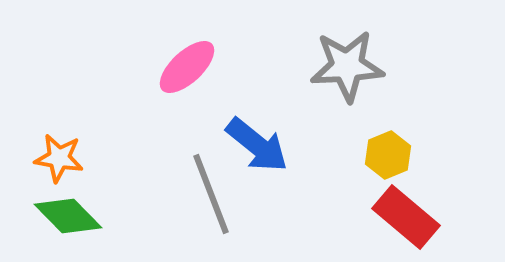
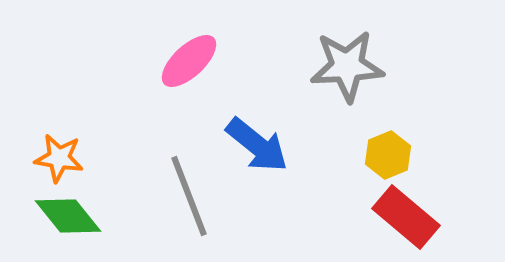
pink ellipse: moved 2 px right, 6 px up
gray line: moved 22 px left, 2 px down
green diamond: rotated 6 degrees clockwise
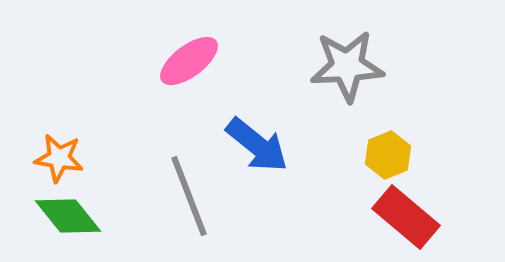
pink ellipse: rotated 6 degrees clockwise
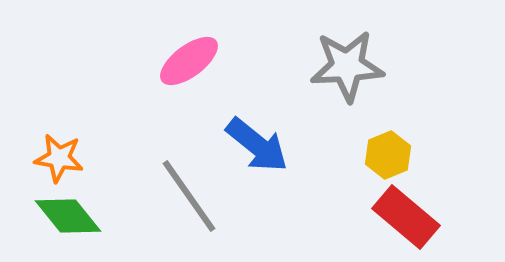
gray line: rotated 14 degrees counterclockwise
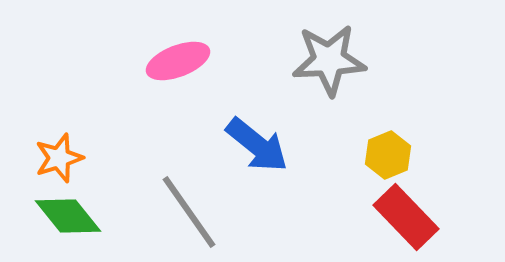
pink ellipse: moved 11 px left; rotated 16 degrees clockwise
gray star: moved 18 px left, 6 px up
orange star: rotated 27 degrees counterclockwise
gray line: moved 16 px down
red rectangle: rotated 6 degrees clockwise
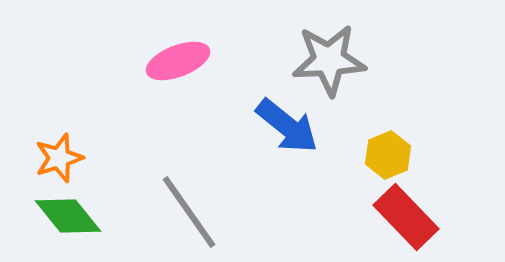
blue arrow: moved 30 px right, 19 px up
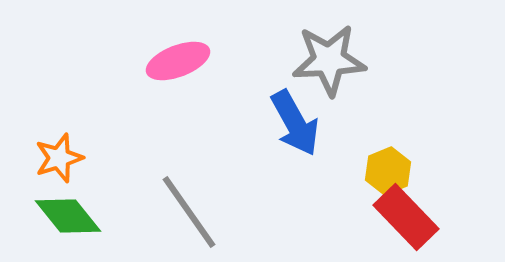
blue arrow: moved 8 px right, 3 px up; rotated 22 degrees clockwise
yellow hexagon: moved 16 px down
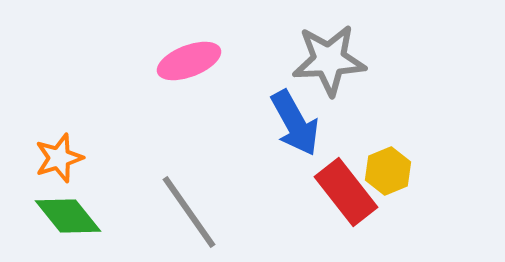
pink ellipse: moved 11 px right
red rectangle: moved 60 px left, 25 px up; rotated 6 degrees clockwise
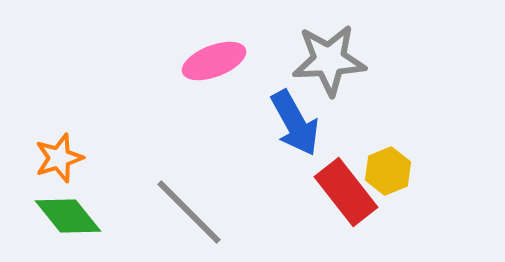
pink ellipse: moved 25 px right
gray line: rotated 10 degrees counterclockwise
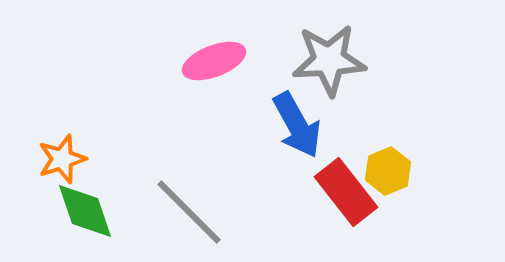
blue arrow: moved 2 px right, 2 px down
orange star: moved 3 px right, 1 px down
green diamond: moved 17 px right, 5 px up; rotated 20 degrees clockwise
